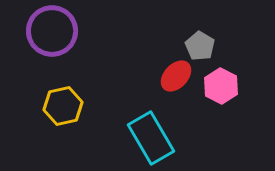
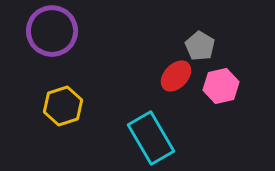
pink hexagon: rotated 20 degrees clockwise
yellow hexagon: rotated 6 degrees counterclockwise
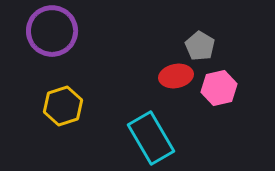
red ellipse: rotated 36 degrees clockwise
pink hexagon: moved 2 px left, 2 px down
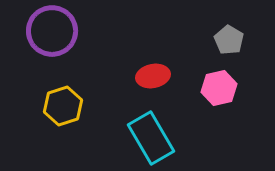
gray pentagon: moved 29 px right, 6 px up
red ellipse: moved 23 px left
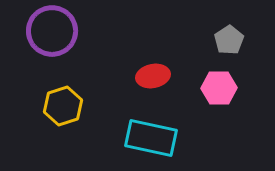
gray pentagon: rotated 8 degrees clockwise
pink hexagon: rotated 12 degrees clockwise
cyan rectangle: rotated 48 degrees counterclockwise
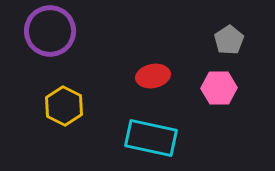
purple circle: moved 2 px left
yellow hexagon: moved 1 px right; rotated 15 degrees counterclockwise
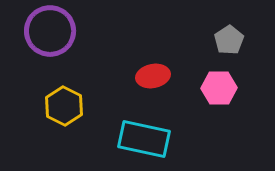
cyan rectangle: moved 7 px left, 1 px down
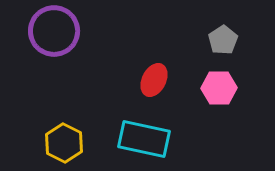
purple circle: moved 4 px right
gray pentagon: moved 6 px left
red ellipse: moved 1 px right, 4 px down; rotated 52 degrees counterclockwise
yellow hexagon: moved 37 px down
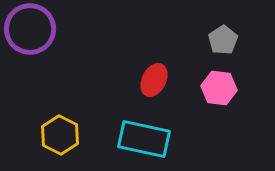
purple circle: moved 24 px left, 2 px up
pink hexagon: rotated 8 degrees clockwise
yellow hexagon: moved 4 px left, 8 px up
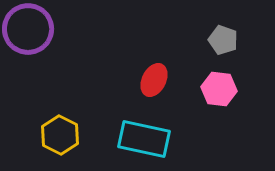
purple circle: moved 2 px left
gray pentagon: rotated 20 degrees counterclockwise
pink hexagon: moved 1 px down
